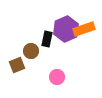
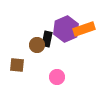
brown circle: moved 6 px right, 6 px up
brown square: rotated 28 degrees clockwise
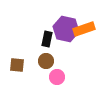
purple hexagon: rotated 25 degrees counterclockwise
brown circle: moved 9 px right, 16 px down
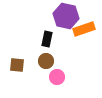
purple hexagon: moved 13 px up
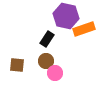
black rectangle: rotated 21 degrees clockwise
pink circle: moved 2 px left, 4 px up
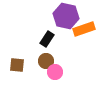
pink circle: moved 1 px up
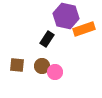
brown circle: moved 4 px left, 5 px down
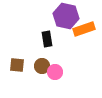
black rectangle: rotated 42 degrees counterclockwise
